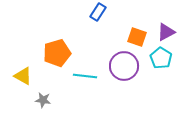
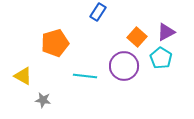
orange square: rotated 24 degrees clockwise
orange pentagon: moved 2 px left, 10 px up
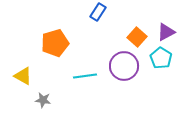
cyan line: rotated 15 degrees counterclockwise
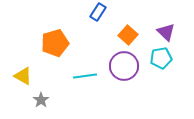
purple triangle: rotated 48 degrees counterclockwise
orange square: moved 9 px left, 2 px up
cyan pentagon: rotated 30 degrees clockwise
gray star: moved 2 px left; rotated 28 degrees clockwise
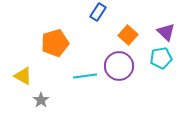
purple circle: moved 5 px left
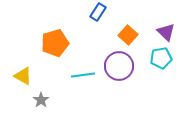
cyan line: moved 2 px left, 1 px up
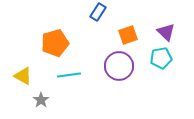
orange square: rotated 30 degrees clockwise
cyan line: moved 14 px left
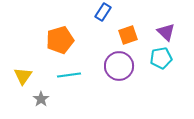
blue rectangle: moved 5 px right
orange pentagon: moved 5 px right, 3 px up
yellow triangle: rotated 36 degrees clockwise
gray star: moved 1 px up
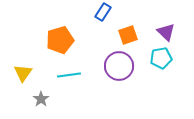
yellow triangle: moved 3 px up
